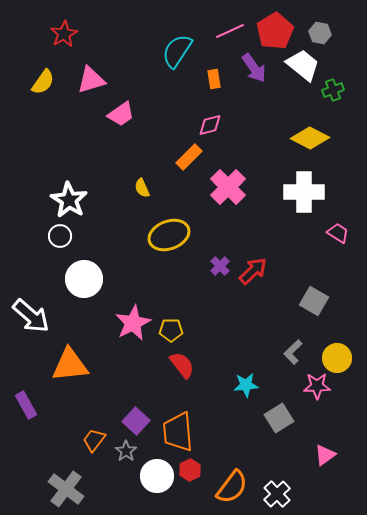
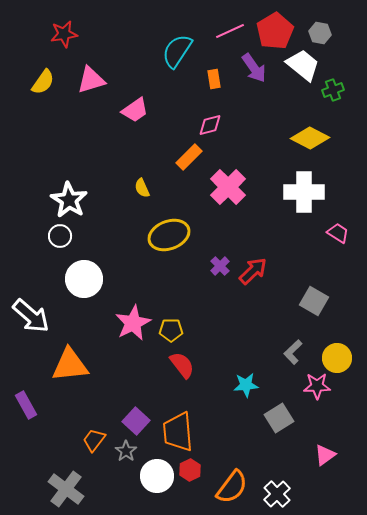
red star at (64, 34): rotated 20 degrees clockwise
pink trapezoid at (121, 114): moved 14 px right, 4 px up
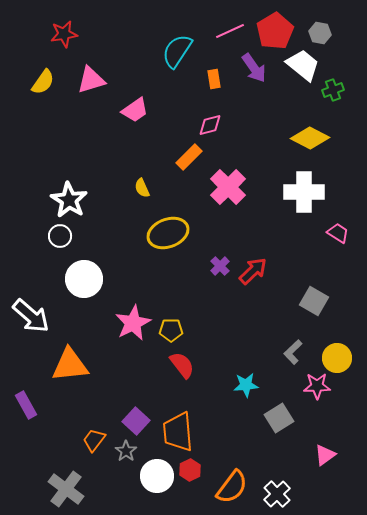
yellow ellipse at (169, 235): moved 1 px left, 2 px up
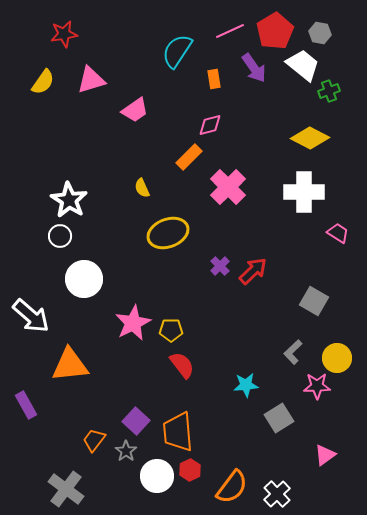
green cross at (333, 90): moved 4 px left, 1 px down
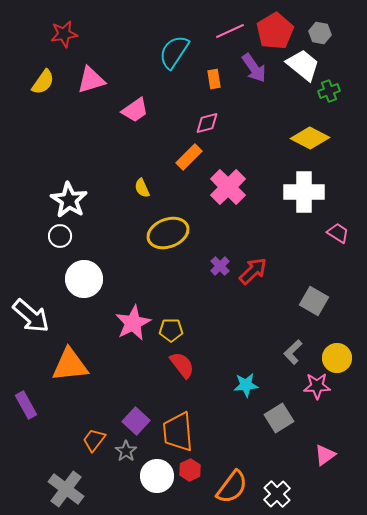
cyan semicircle at (177, 51): moved 3 px left, 1 px down
pink diamond at (210, 125): moved 3 px left, 2 px up
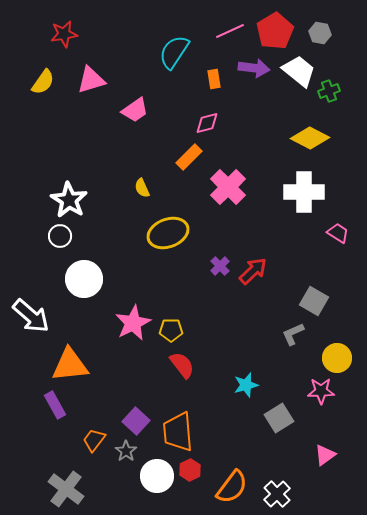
white trapezoid at (303, 65): moved 4 px left, 6 px down
purple arrow at (254, 68): rotated 48 degrees counterclockwise
gray L-shape at (293, 352): moved 18 px up; rotated 20 degrees clockwise
cyan star at (246, 385): rotated 10 degrees counterclockwise
pink star at (317, 386): moved 4 px right, 5 px down
purple rectangle at (26, 405): moved 29 px right
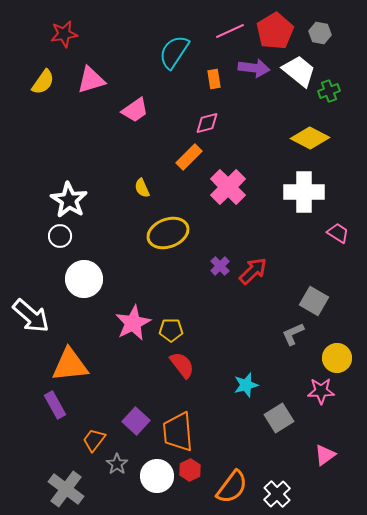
gray star at (126, 451): moved 9 px left, 13 px down
